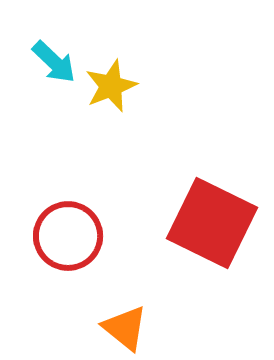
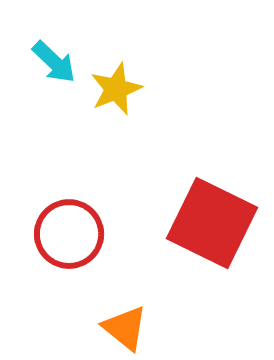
yellow star: moved 5 px right, 3 px down
red circle: moved 1 px right, 2 px up
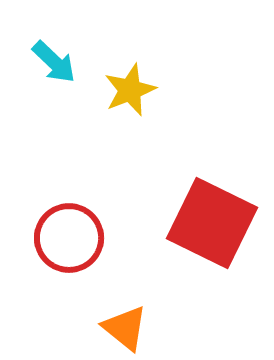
yellow star: moved 14 px right, 1 px down
red circle: moved 4 px down
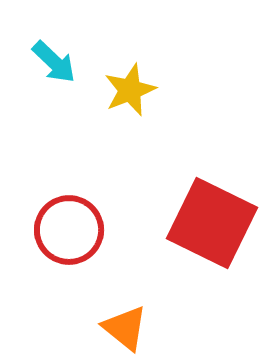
red circle: moved 8 px up
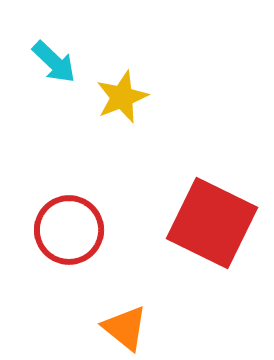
yellow star: moved 8 px left, 7 px down
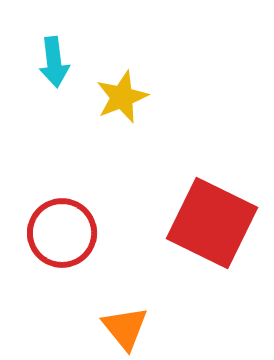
cyan arrow: rotated 39 degrees clockwise
red circle: moved 7 px left, 3 px down
orange triangle: rotated 12 degrees clockwise
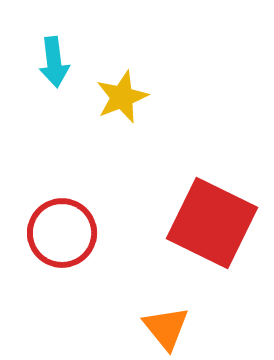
orange triangle: moved 41 px right
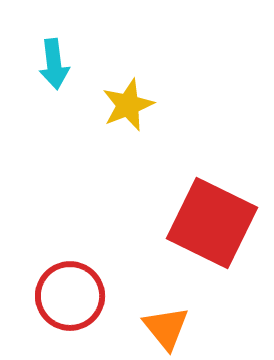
cyan arrow: moved 2 px down
yellow star: moved 6 px right, 8 px down
red circle: moved 8 px right, 63 px down
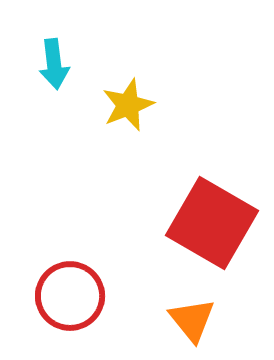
red square: rotated 4 degrees clockwise
orange triangle: moved 26 px right, 8 px up
